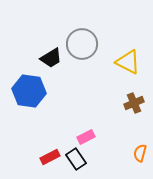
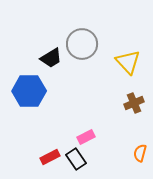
yellow triangle: rotated 20 degrees clockwise
blue hexagon: rotated 8 degrees counterclockwise
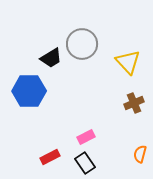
orange semicircle: moved 1 px down
black rectangle: moved 9 px right, 4 px down
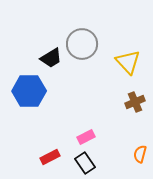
brown cross: moved 1 px right, 1 px up
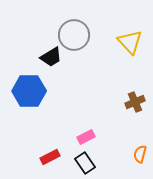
gray circle: moved 8 px left, 9 px up
black trapezoid: moved 1 px up
yellow triangle: moved 2 px right, 20 px up
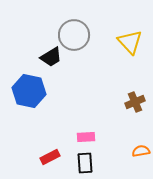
blue hexagon: rotated 12 degrees clockwise
pink rectangle: rotated 24 degrees clockwise
orange semicircle: moved 1 px right, 3 px up; rotated 66 degrees clockwise
black rectangle: rotated 30 degrees clockwise
